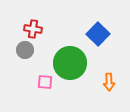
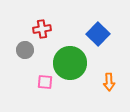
red cross: moved 9 px right; rotated 18 degrees counterclockwise
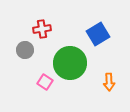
blue square: rotated 15 degrees clockwise
pink square: rotated 28 degrees clockwise
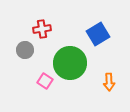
pink square: moved 1 px up
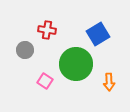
red cross: moved 5 px right, 1 px down; rotated 18 degrees clockwise
green circle: moved 6 px right, 1 px down
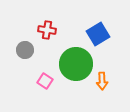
orange arrow: moved 7 px left, 1 px up
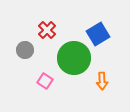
red cross: rotated 36 degrees clockwise
green circle: moved 2 px left, 6 px up
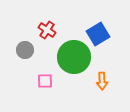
red cross: rotated 12 degrees counterclockwise
green circle: moved 1 px up
pink square: rotated 35 degrees counterclockwise
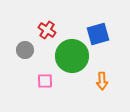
blue square: rotated 15 degrees clockwise
green circle: moved 2 px left, 1 px up
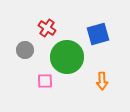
red cross: moved 2 px up
green circle: moved 5 px left, 1 px down
